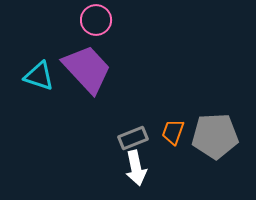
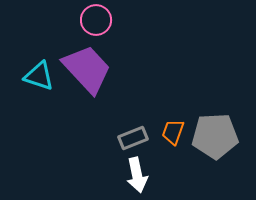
white arrow: moved 1 px right, 7 px down
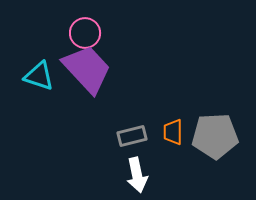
pink circle: moved 11 px left, 13 px down
orange trapezoid: rotated 20 degrees counterclockwise
gray rectangle: moved 1 px left, 2 px up; rotated 8 degrees clockwise
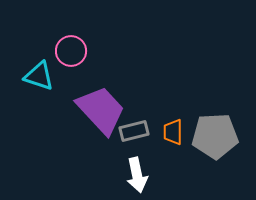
pink circle: moved 14 px left, 18 px down
purple trapezoid: moved 14 px right, 41 px down
gray rectangle: moved 2 px right, 5 px up
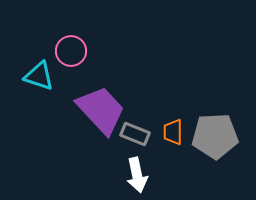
gray rectangle: moved 1 px right, 3 px down; rotated 36 degrees clockwise
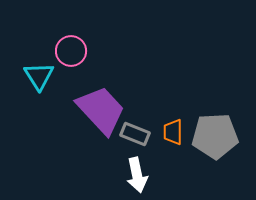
cyan triangle: rotated 40 degrees clockwise
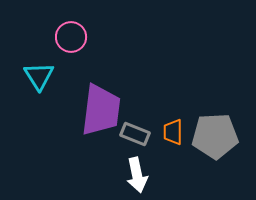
pink circle: moved 14 px up
purple trapezoid: rotated 50 degrees clockwise
